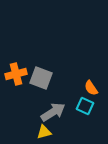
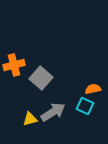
orange cross: moved 2 px left, 9 px up
gray square: rotated 20 degrees clockwise
orange semicircle: moved 2 px right, 1 px down; rotated 112 degrees clockwise
yellow triangle: moved 14 px left, 13 px up
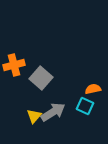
yellow triangle: moved 4 px right, 3 px up; rotated 35 degrees counterclockwise
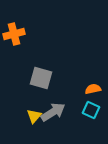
orange cross: moved 31 px up
gray square: rotated 25 degrees counterclockwise
cyan square: moved 6 px right, 4 px down
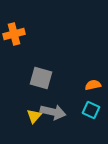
orange semicircle: moved 4 px up
gray arrow: rotated 45 degrees clockwise
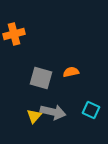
orange semicircle: moved 22 px left, 13 px up
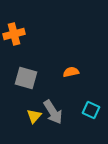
gray square: moved 15 px left
gray arrow: rotated 45 degrees clockwise
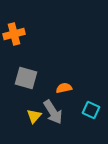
orange semicircle: moved 7 px left, 16 px down
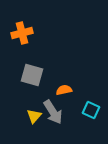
orange cross: moved 8 px right, 1 px up
gray square: moved 6 px right, 3 px up
orange semicircle: moved 2 px down
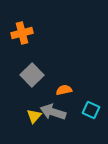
gray square: rotated 30 degrees clockwise
gray arrow: rotated 140 degrees clockwise
